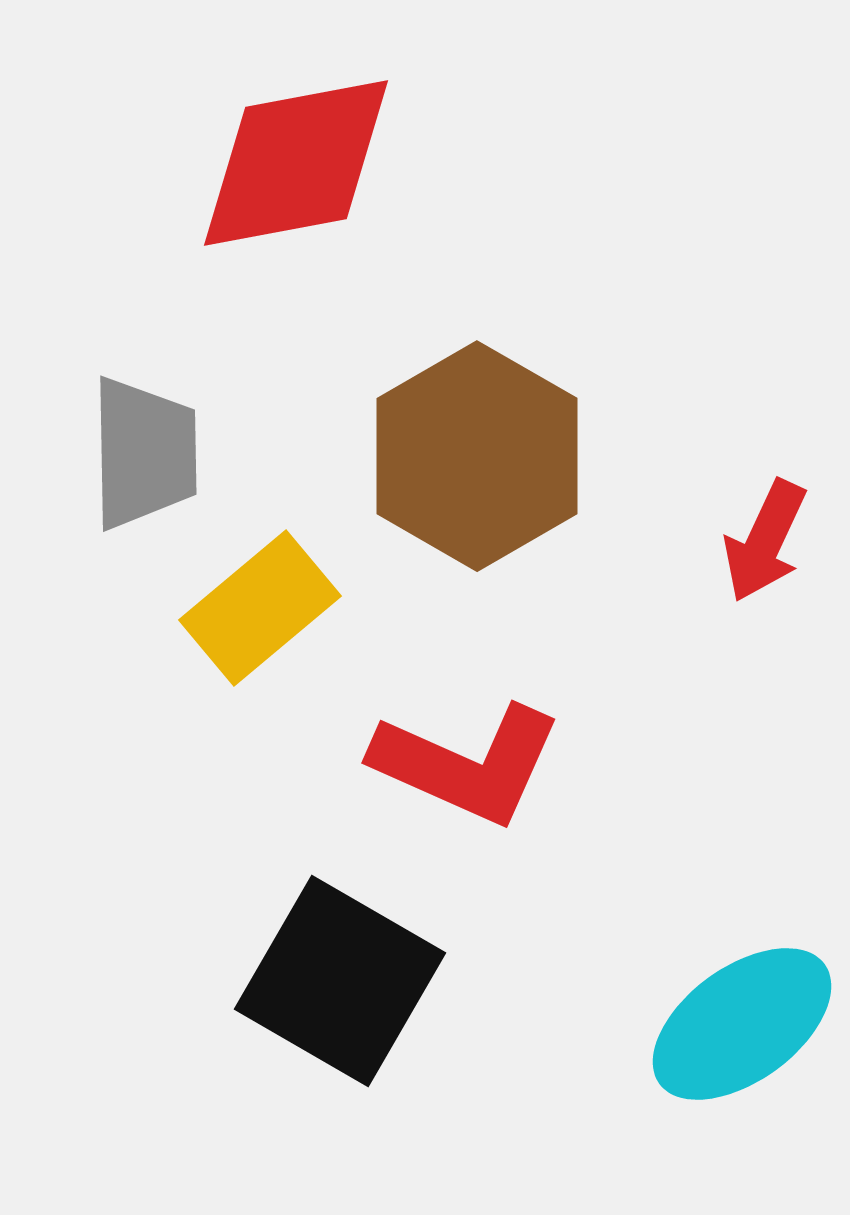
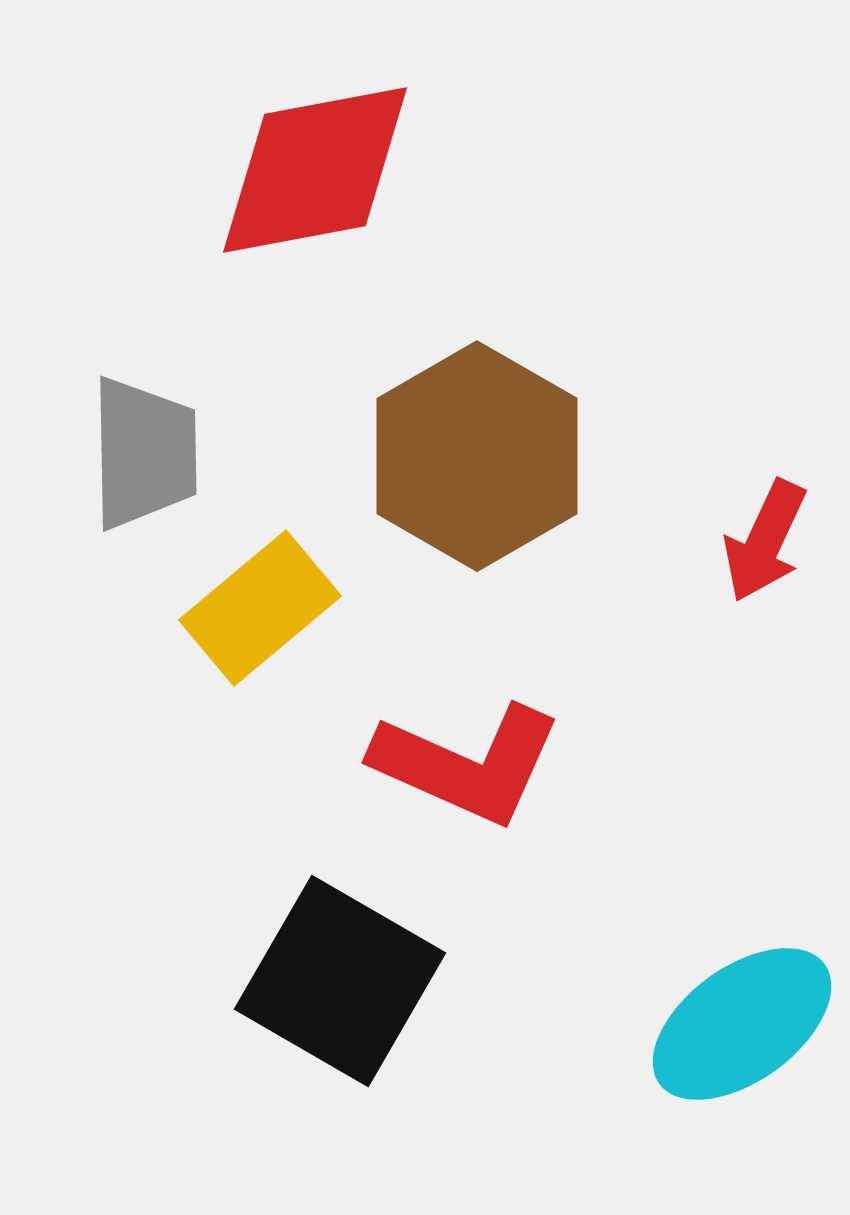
red diamond: moved 19 px right, 7 px down
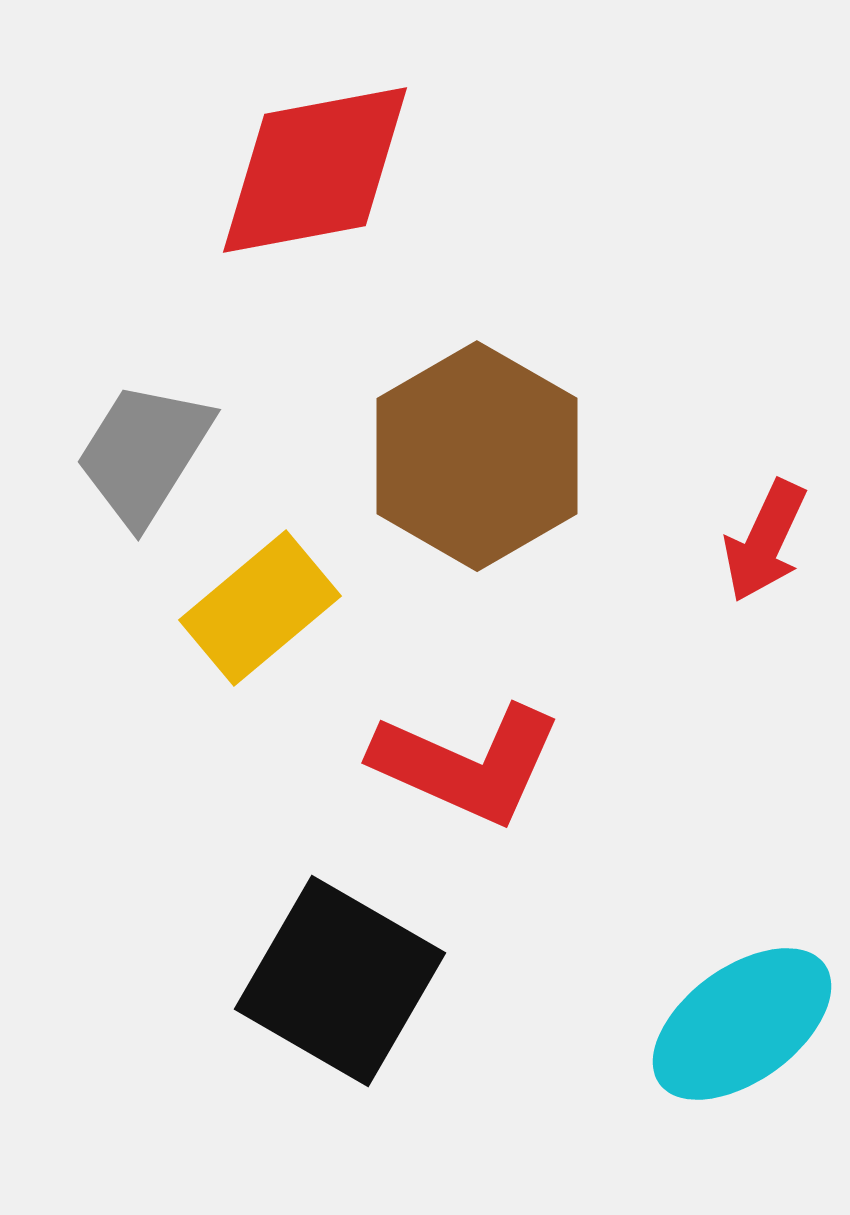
gray trapezoid: rotated 147 degrees counterclockwise
